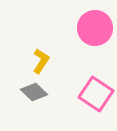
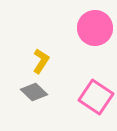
pink square: moved 3 px down
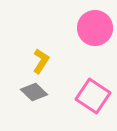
pink square: moved 3 px left, 1 px up
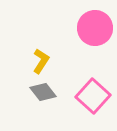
gray diamond: moved 9 px right; rotated 8 degrees clockwise
pink square: rotated 8 degrees clockwise
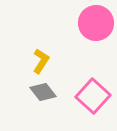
pink circle: moved 1 px right, 5 px up
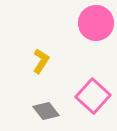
gray diamond: moved 3 px right, 19 px down
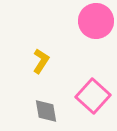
pink circle: moved 2 px up
gray diamond: rotated 28 degrees clockwise
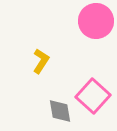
gray diamond: moved 14 px right
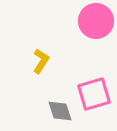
pink square: moved 1 px right, 2 px up; rotated 32 degrees clockwise
gray diamond: rotated 8 degrees counterclockwise
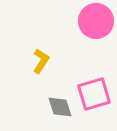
gray diamond: moved 4 px up
